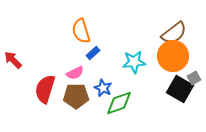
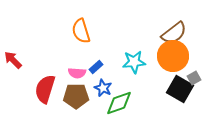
blue rectangle: moved 3 px right, 14 px down
pink semicircle: moved 2 px right; rotated 30 degrees clockwise
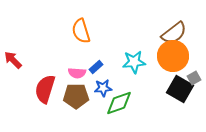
blue star: rotated 30 degrees counterclockwise
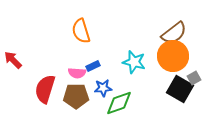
cyan star: rotated 20 degrees clockwise
blue rectangle: moved 3 px left, 1 px up; rotated 16 degrees clockwise
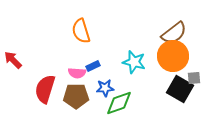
gray square: rotated 24 degrees clockwise
blue star: moved 2 px right
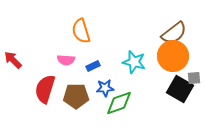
pink semicircle: moved 11 px left, 13 px up
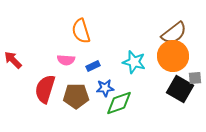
gray square: moved 1 px right
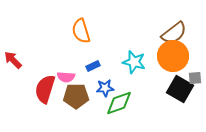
pink semicircle: moved 17 px down
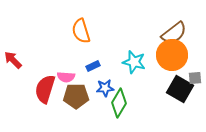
orange circle: moved 1 px left, 1 px up
green diamond: rotated 40 degrees counterclockwise
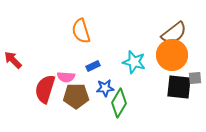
black square: moved 1 px left, 2 px up; rotated 24 degrees counterclockwise
